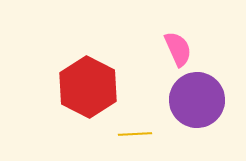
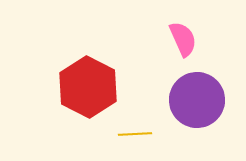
pink semicircle: moved 5 px right, 10 px up
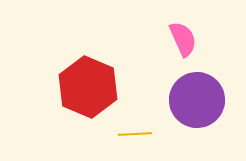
red hexagon: rotated 4 degrees counterclockwise
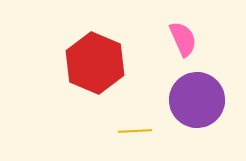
red hexagon: moved 7 px right, 24 px up
yellow line: moved 3 px up
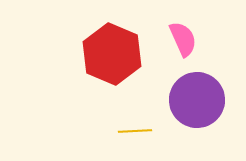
red hexagon: moved 17 px right, 9 px up
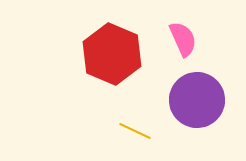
yellow line: rotated 28 degrees clockwise
